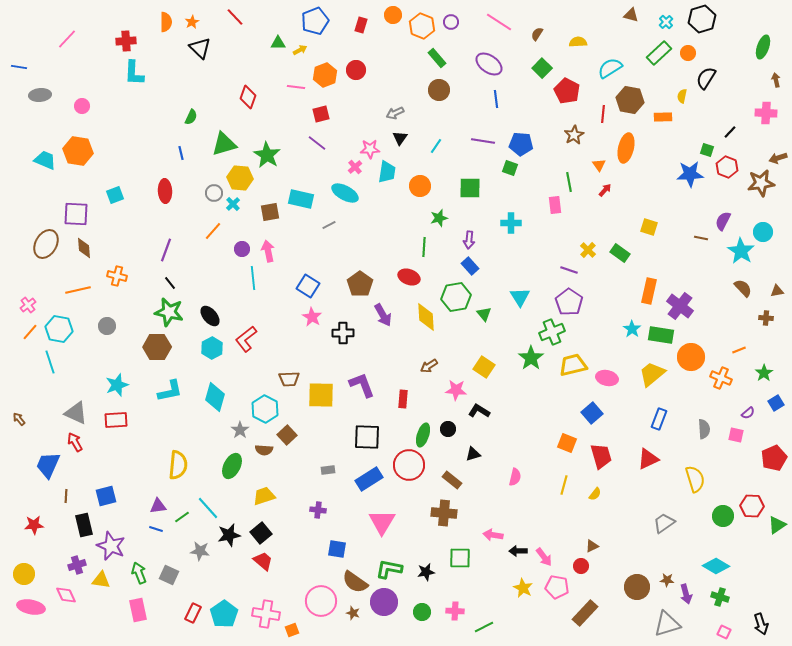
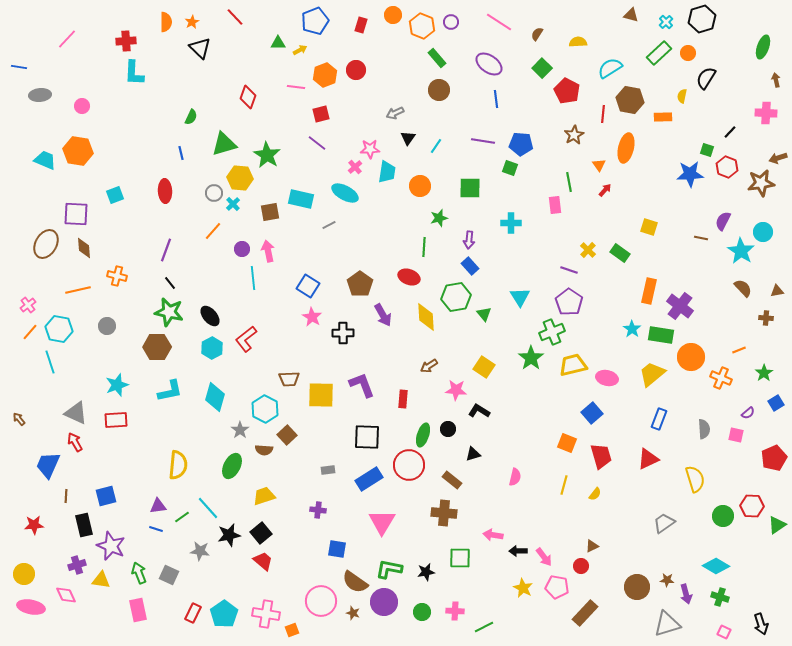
black triangle at (400, 138): moved 8 px right
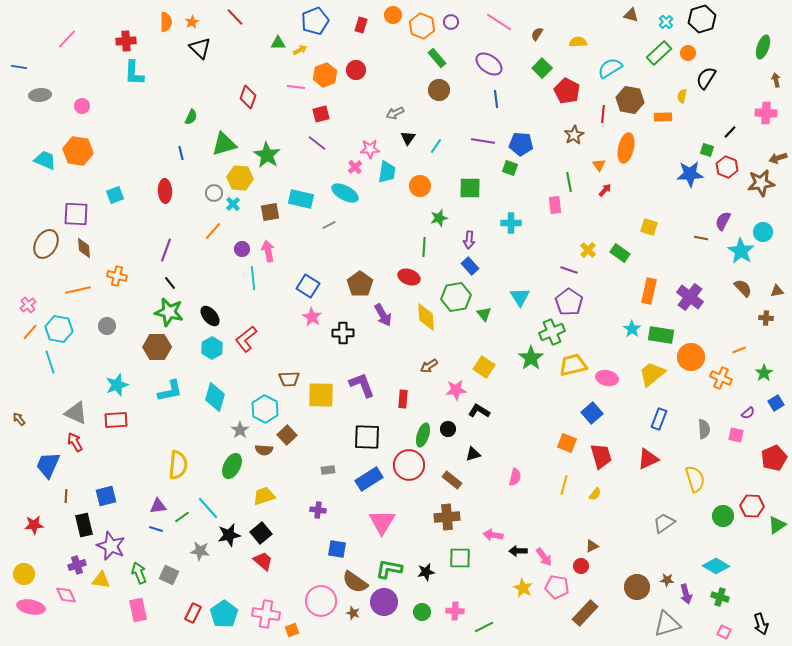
purple cross at (680, 306): moved 10 px right, 9 px up
pink star at (456, 390): rotated 10 degrees counterclockwise
brown cross at (444, 513): moved 3 px right, 4 px down; rotated 10 degrees counterclockwise
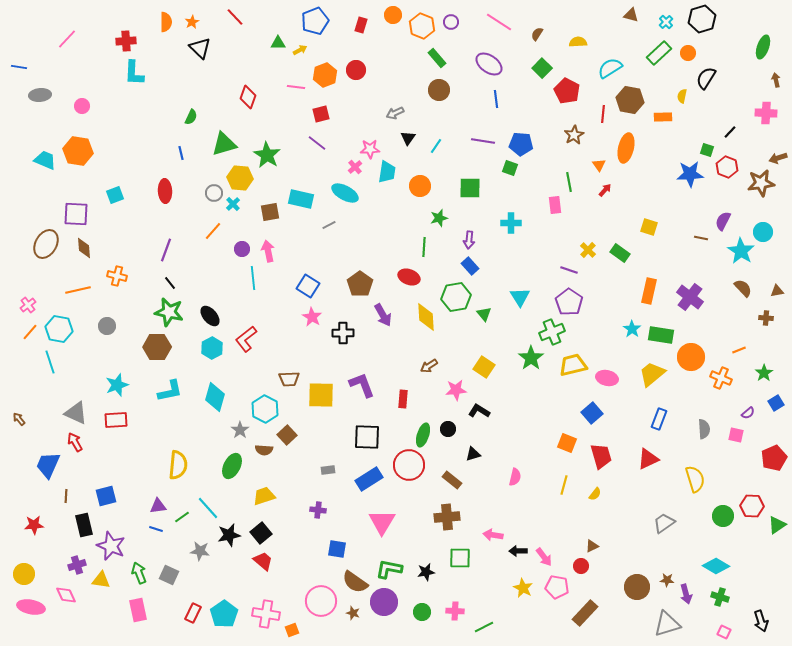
black arrow at (761, 624): moved 3 px up
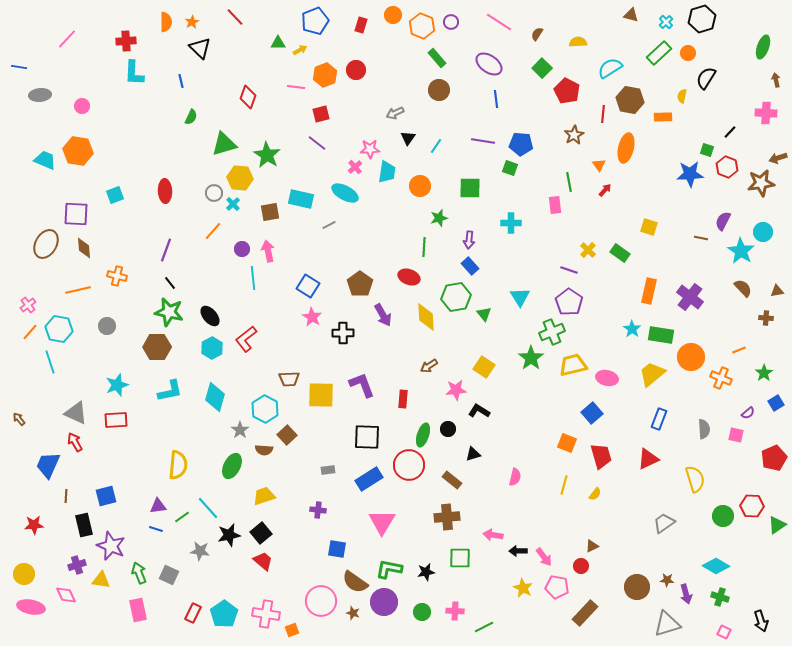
blue line at (181, 153): moved 72 px up
